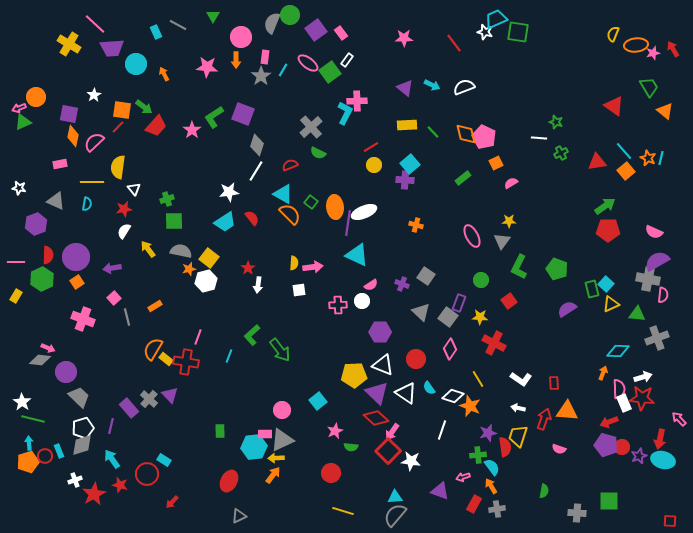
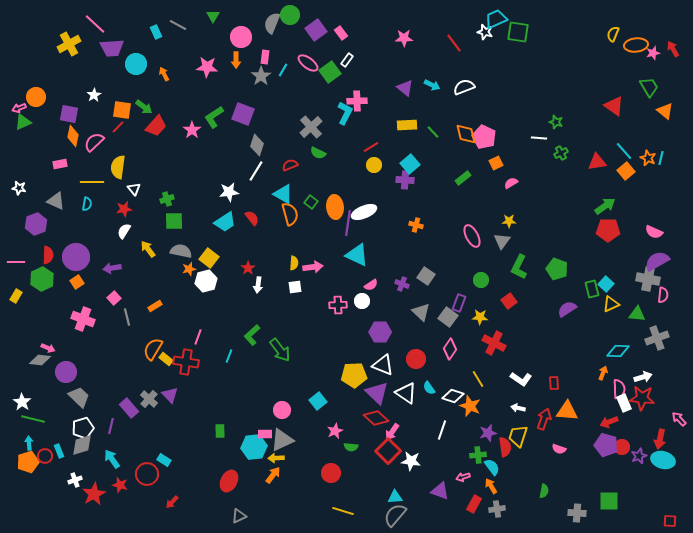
yellow cross at (69, 44): rotated 30 degrees clockwise
orange semicircle at (290, 214): rotated 30 degrees clockwise
white square at (299, 290): moved 4 px left, 3 px up
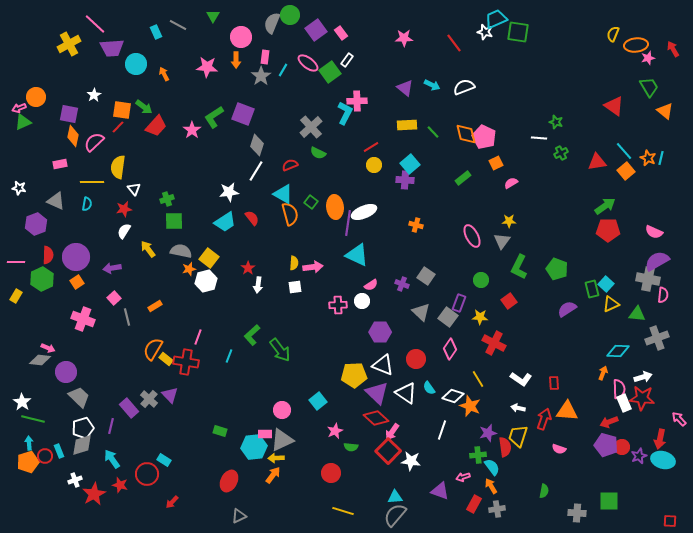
pink star at (653, 53): moved 5 px left, 5 px down
green rectangle at (220, 431): rotated 72 degrees counterclockwise
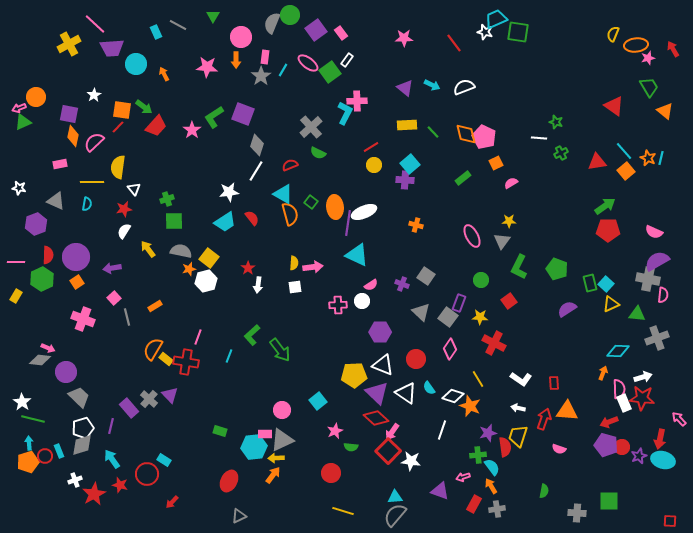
green rectangle at (592, 289): moved 2 px left, 6 px up
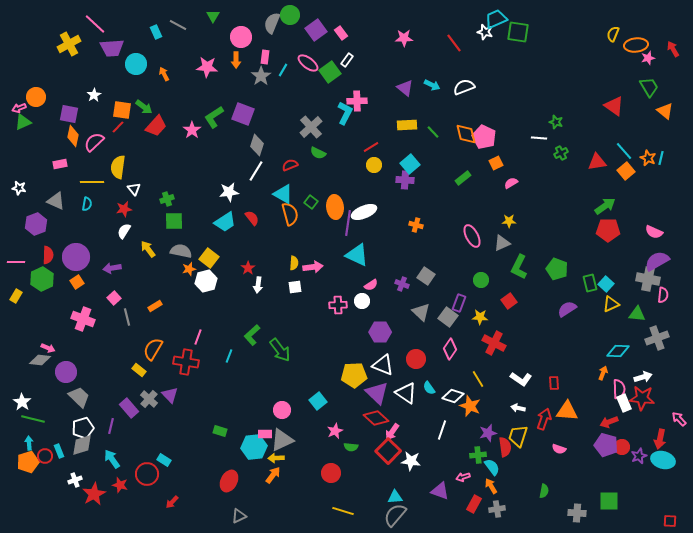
gray triangle at (502, 241): moved 2 px down; rotated 30 degrees clockwise
yellow rectangle at (166, 359): moved 27 px left, 11 px down
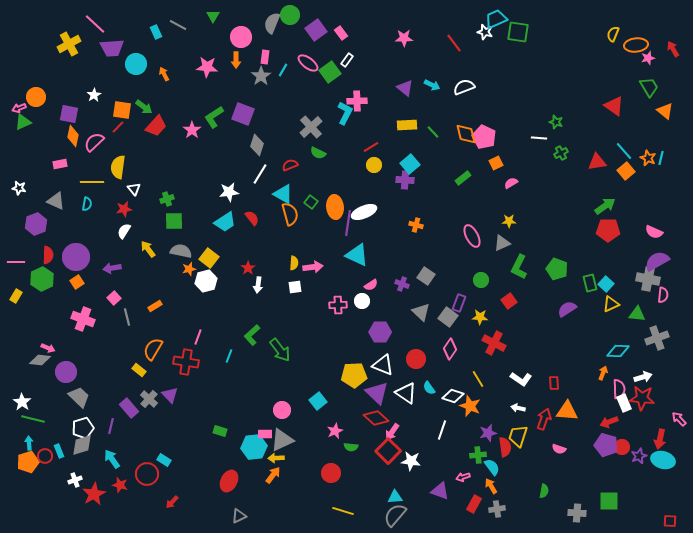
white line at (256, 171): moved 4 px right, 3 px down
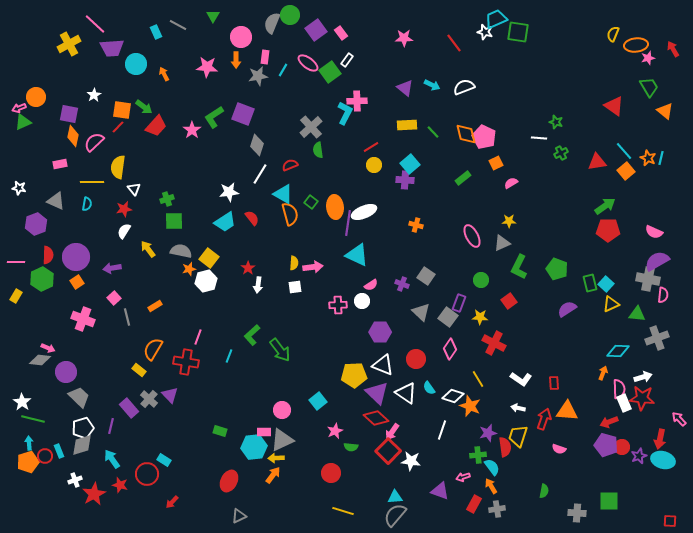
gray star at (261, 76): moved 3 px left; rotated 24 degrees clockwise
green semicircle at (318, 153): moved 3 px up; rotated 56 degrees clockwise
pink rectangle at (265, 434): moved 1 px left, 2 px up
